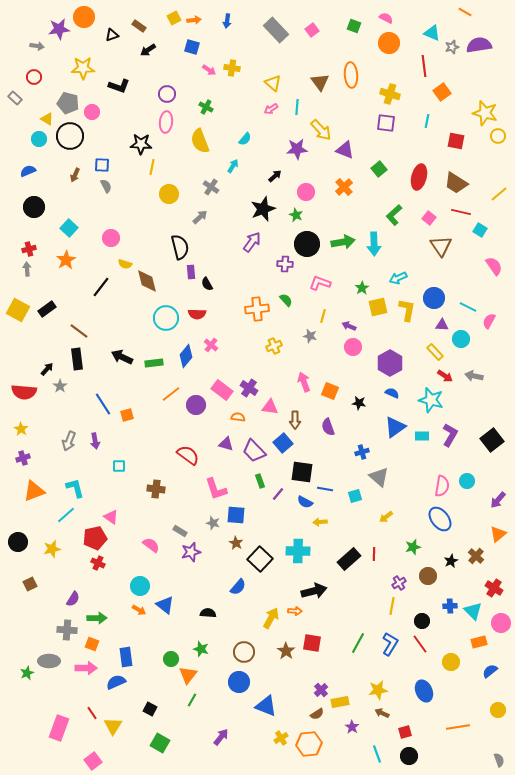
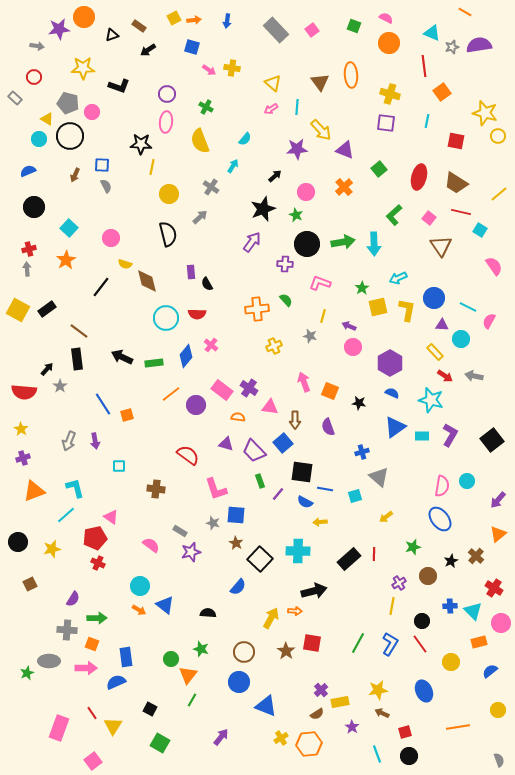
black semicircle at (180, 247): moved 12 px left, 13 px up
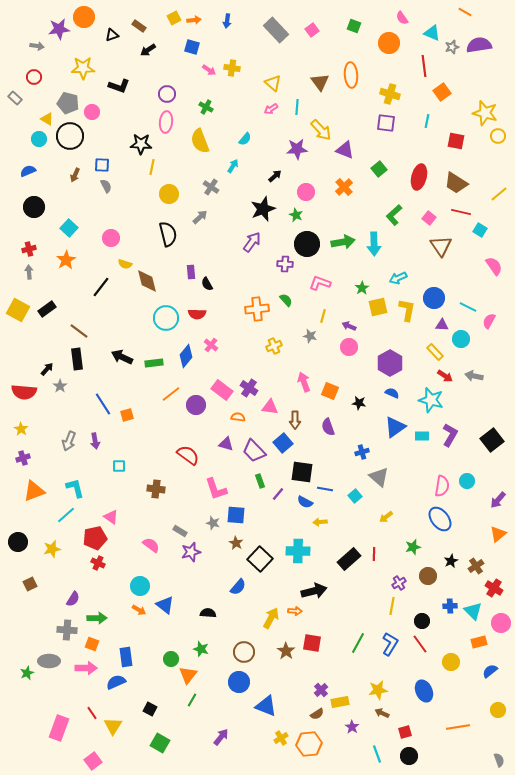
pink semicircle at (386, 18): moved 16 px right; rotated 152 degrees counterclockwise
gray arrow at (27, 269): moved 2 px right, 3 px down
pink circle at (353, 347): moved 4 px left
cyan square at (355, 496): rotated 24 degrees counterclockwise
brown cross at (476, 556): moved 10 px down; rotated 14 degrees clockwise
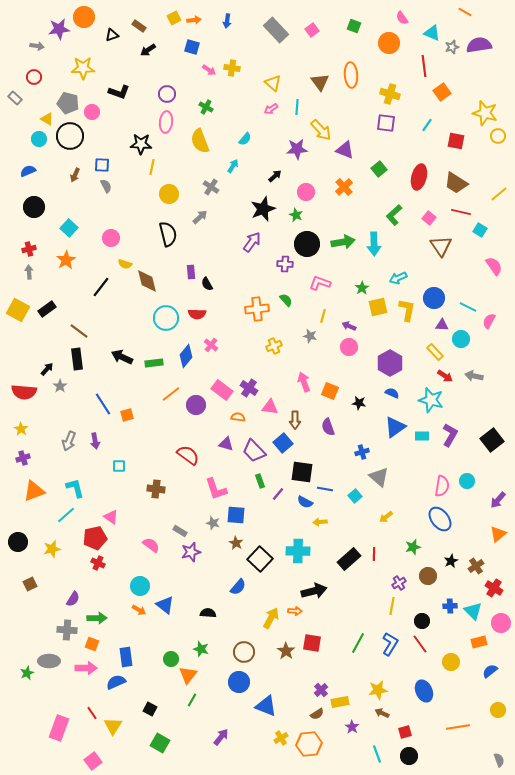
black L-shape at (119, 86): moved 6 px down
cyan line at (427, 121): moved 4 px down; rotated 24 degrees clockwise
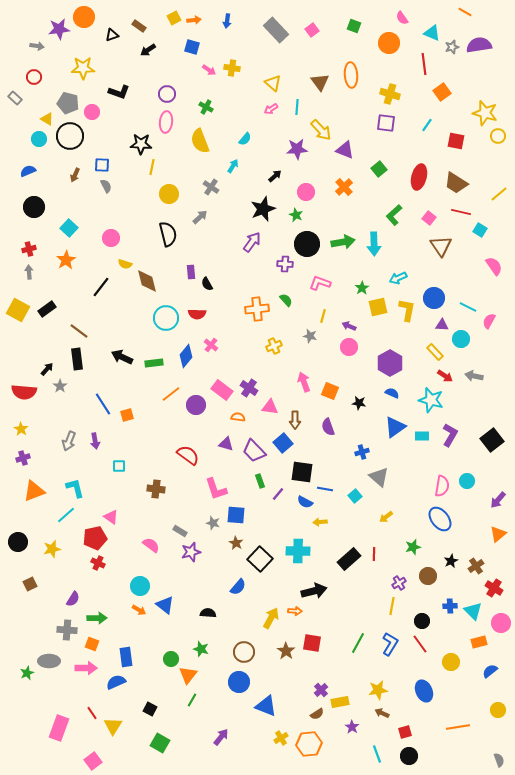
red line at (424, 66): moved 2 px up
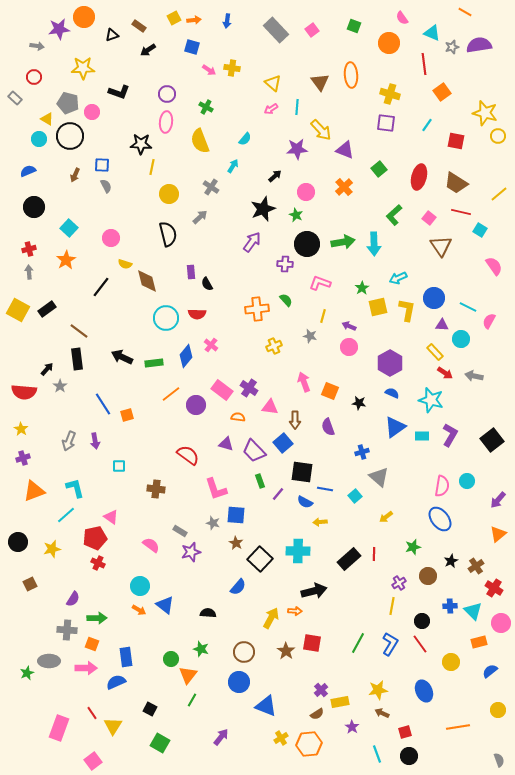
red arrow at (445, 376): moved 3 px up
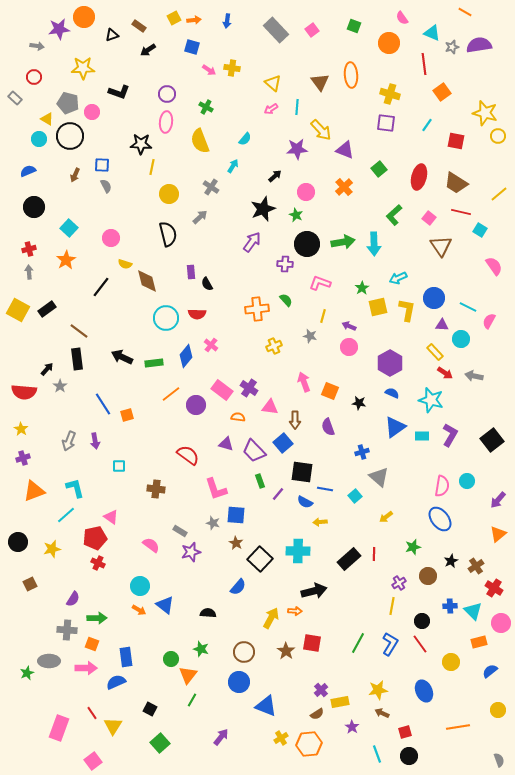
green square at (160, 743): rotated 18 degrees clockwise
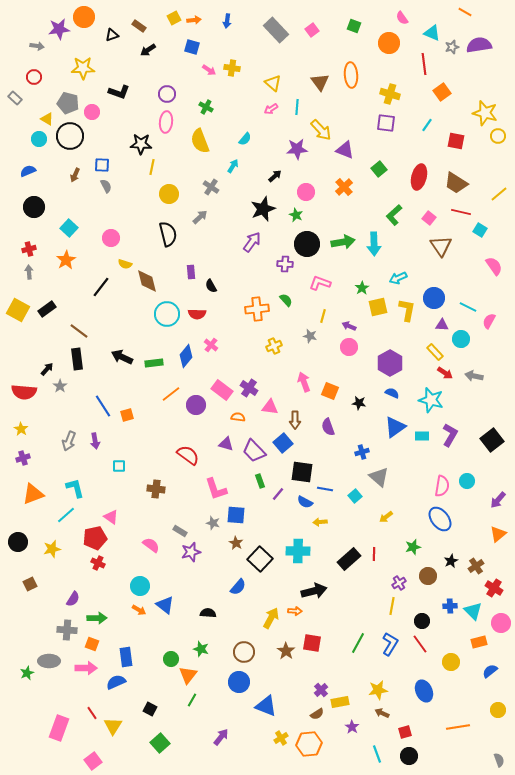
black semicircle at (207, 284): moved 4 px right, 2 px down
cyan circle at (166, 318): moved 1 px right, 4 px up
blue line at (103, 404): moved 2 px down
orange triangle at (34, 491): moved 1 px left, 3 px down
